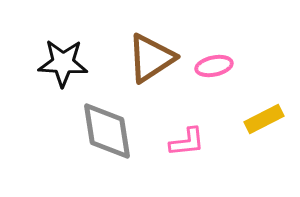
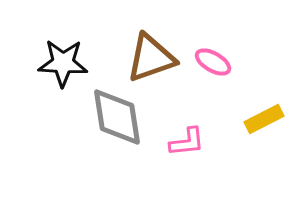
brown triangle: rotated 14 degrees clockwise
pink ellipse: moved 1 px left, 4 px up; rotated 42 degrees clockwise
gray diamond: moved 10 px right, 14 px up
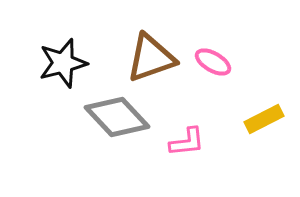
black star: rotated 18 degrees counterclockwise
gray diamond: rotated 34 degrees counterclockwise
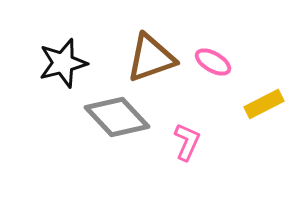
yellow rectangle: moved 15 px up
pink L-shape: rotated 60 degrees counterclockwise
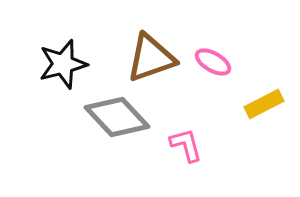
black star: moved 1 px down
pink L-shape: moved 1 px left, 3 px down; rotated 39 degrees counterclockwise
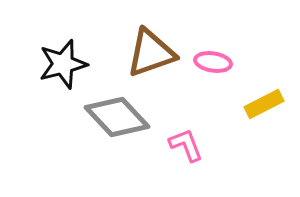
brown triangle: moved 5 px up
pink ellipse: rotated 21 degrees counterclockwise
pink L-shape: rotated 6 degrees counterclockwise
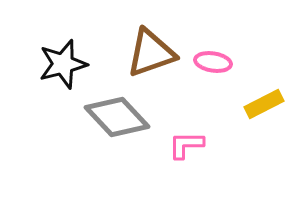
pink L-shape: rotated 69 degrees counterclockwise
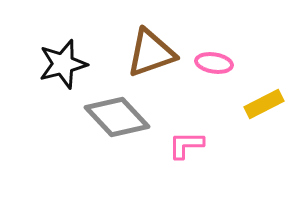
pink ellipse: moved 1 px right, 1 px down
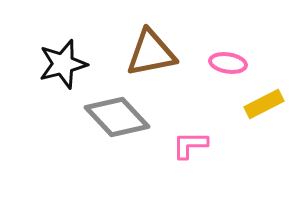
brown triangle: rotated 8 degrees clockwise
pink ellipse: moved 14 px right
pink L-shape: moved 4 px right
